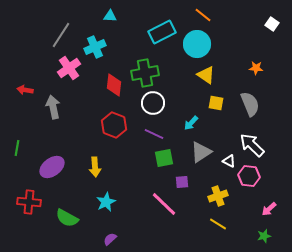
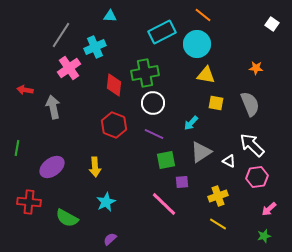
yellow triangle: rotated 24 degrees counterclockwise
green square: moved 2 px right, 2 px down
pink hexagon: moved 8 px right, 1 px down; rotated 15 degrees counterclockwise
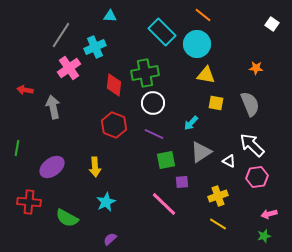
cyan rectangle: rotated 72 degrees clockwise
pink arrow: moved 5 px down; rotated 28 degrees clockwise
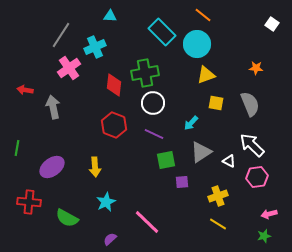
yellow triangle: rotated 30 degrees counterclockwise
pink line: moved 17 px left, 18 px down
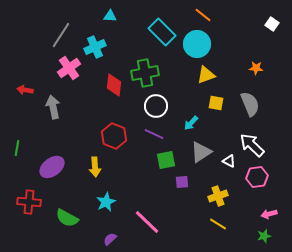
white circle: moved 3 px right, 3 px down
red hexagon: moved 11 px down
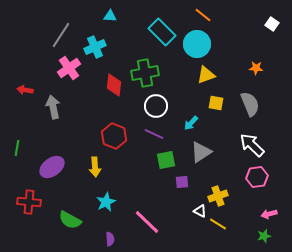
white triangle: moved 29 px left, 50 px down
green semicircle: moved 3 px right, 2 px down
purple semicircle: rotated 128 degrees clockwise
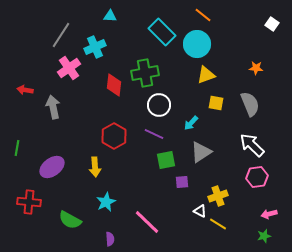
white circle: moved 3 px right, 1 px up
red hexagon: rotated 10 degrees clockwise
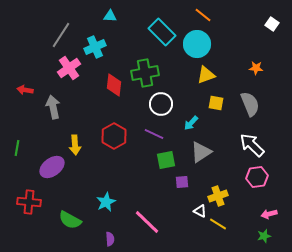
white circle: moved 2 px right, 1 px up
yellow arrow: moved 20 px left, 22 px up
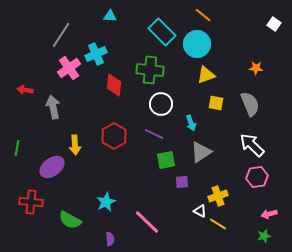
white square: moved 2 px right
cyan cross: moved 1 px right, 7 px down
green cross: moved 5 px right, 3 px up; rotated 16 degrees clockwise
cyan arrow: rotated 63 degrees counterclockwise
red cross: moved 2 px right
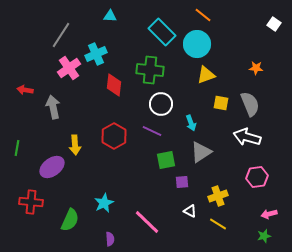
yellow square: moved 5 px right
purple line: moved 2 px left, 3 px up
white arrow: moved 5 px left, 8 px up; rotated 28 degrees counterclockwise
cyan star: moved 2 px left, 1 px down
white triangle: moved 10 px left
green semicircle: rotated 95 degrees counterclockwise
